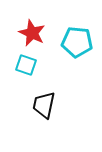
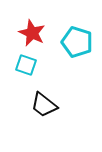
cyan pentagon: rotated 12 degrees clockwise
black trapezoid: rotated 64 degrees counterclockwise
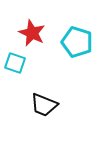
cyan square: moved 11 px left, 2 px up
black trapezoid: rotated 16 degrees counterclockwise
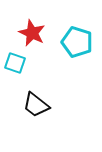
black trapezoid: moved 8 px left; rotated 16 degrees clockwise
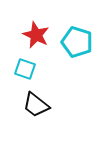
red star: moved 4 px right, 2 px down
cyan square: moved 10 px right, 6 px down
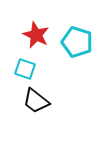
black trapezoid: moved 4 px up
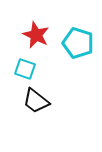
cyan pentagon: moved 1 px right, 1 px down
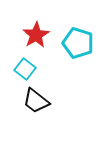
red star: rotated 16 degrees clockwise
cyan square: rotated 20 degrees clockwise
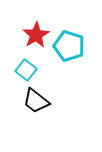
cyan pentagon: moved 9 px left, 3 px down
cyan square: moved 1 px right, 1 px down
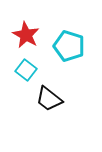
red star: moved 10 px left; rotated 12 degrees counterclockwise
black trapezoid: moved 13 px right, 2 px up
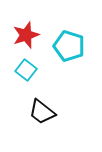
red star: rotated 24 degrees clockwise
black trapezoid: moved 7 px left, 13 px down
